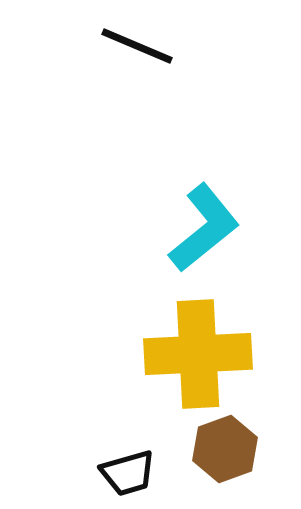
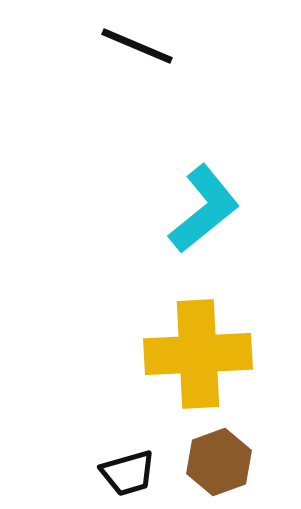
cyan L-shape: moved 19 px up
brown hexagon: moved 6 px left, 13 px down
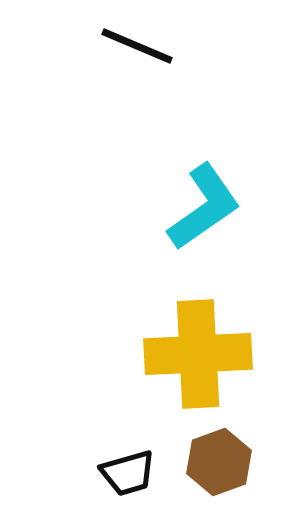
cyan L-shape: moved 2 px up; rotated 4 degrees clockwise
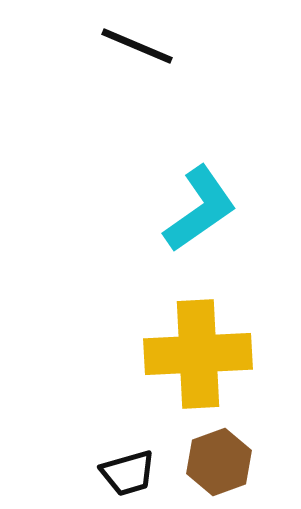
cyan L-shape: moved 4 px left, 2 px down
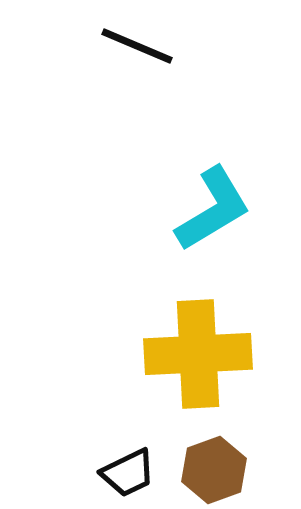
cyan L-shape: moved 13 px right; rotated 4 degrees clockwise
brown hexagon: moved 5 px left, 8 px down
black trapezoid: rotated 10 degrees counterclockwise
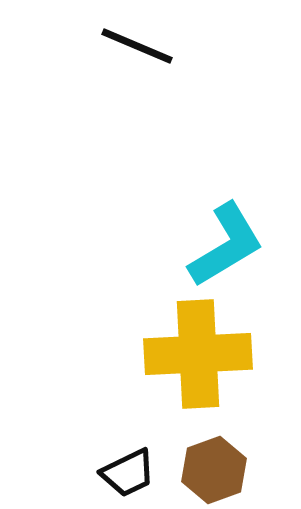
cyan L-shape: moved 13 px right, 36 px down
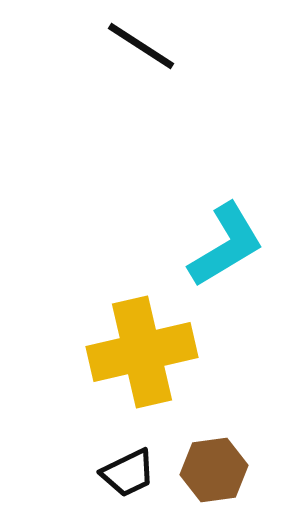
black line: moved 4 px right; rotated 10 degrees clockwise
yellow cross: moved 56 px left, 2 px up; rotated 10 degrees counterclockwise
brown hexagon: rotated 12 degrees clockwise
